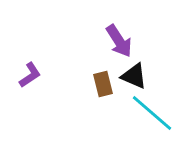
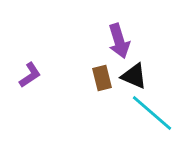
purple arrow: rotated 16 degrees clockwise
brown rectangle: moved 1 px left, 6 px up
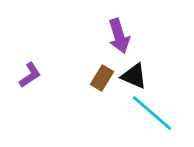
purple arrow: moved 5 px up
brown rectangle: rotated 45 degrees clockwise
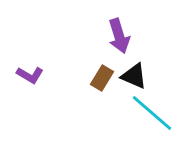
purple L-shape: rotated 64 degrees clockwise
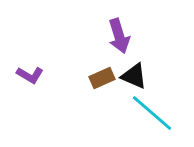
brown rectangle: rotated 35 degrees clockwise
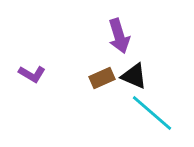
purple L-shape: moved 2 px right, 1 px up
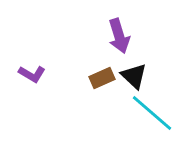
black triangle: rotated 20 degrees clockwise
